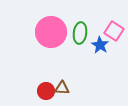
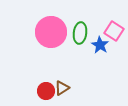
brown triangle: rotated 35 degrees counterclockwise
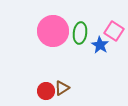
pink circle: moved 2 px right, 1 px up
